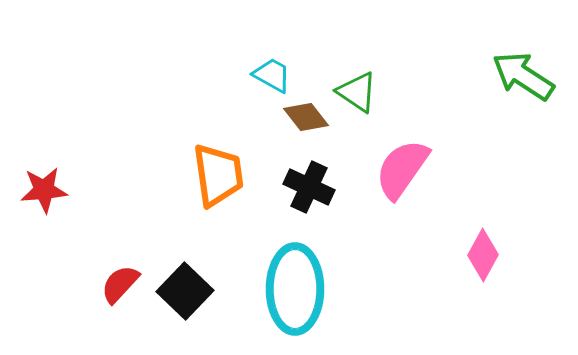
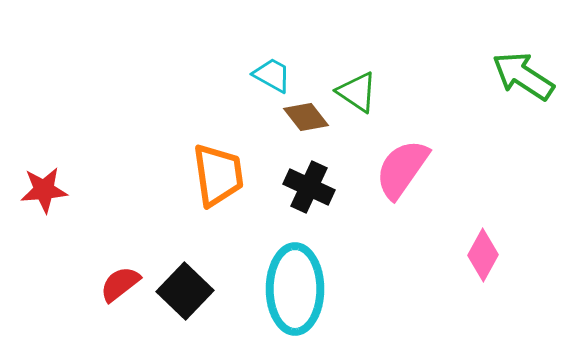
red semicircle: rotated 9 degrees clockwise
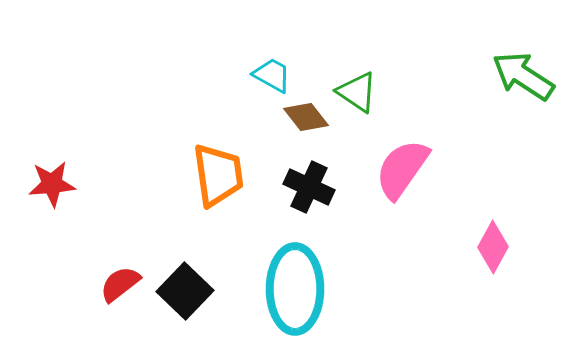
red star: moved 8 px right, 6 px up
pink diamond: moved 10 px right, 8 px up
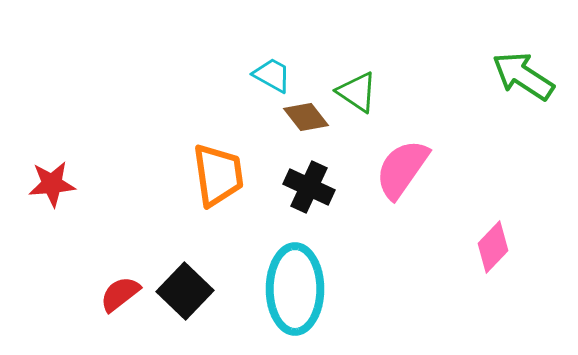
pink diamond: rotated 15 degrees clockwise
red semicircle: moved 10 px down
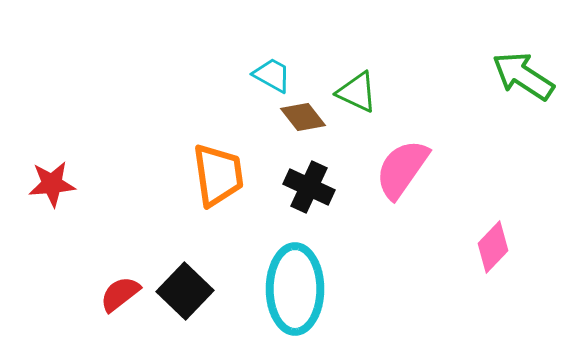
green triangle: rotated 9 degrees counterclockwise
brown diamond: moved 3 px left
